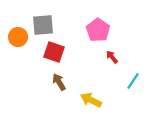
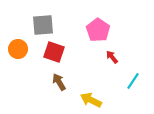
orange circle: moved 12 px down
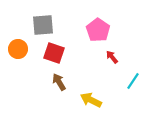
red square: moved 1 px down
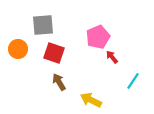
pink pentagon: moved 7 px down; rotated 15 degrees clockwise
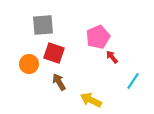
orange circle: moved 11 px right, 15 px down
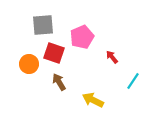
pink pentagon: moved 16 px left
yellow arrow: moved 2 px right
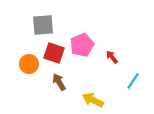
pink pentagon: moved 8 px down
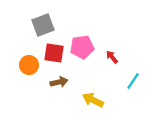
gray square: rotated 15 degrees counterclockwise
pink pentagon: moved 2 px down; rotated 15 degrees clockwise
red square: rotated 10 degrees counterclockwise
orange circle: moved 1 px down
brown arrow: rotated 108 degrees clockwise
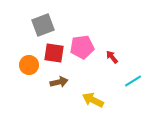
cyan line: rotated 24 degrees clockwise
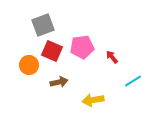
red square: moved 2 px left, 2 px up; rotated 15 degrees clockwise
yellow arrow: rotated 35 degrees counterclockwise
